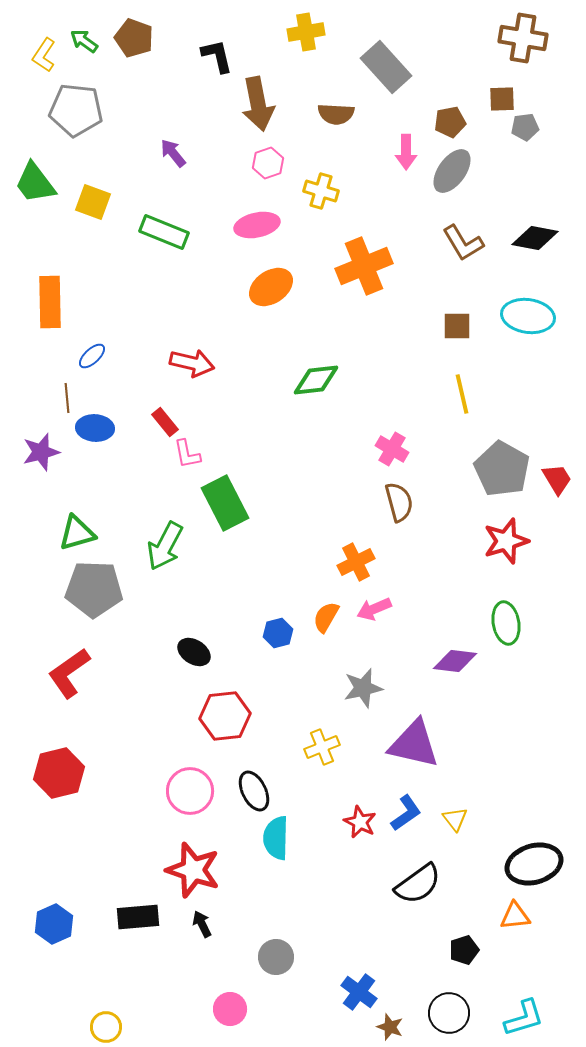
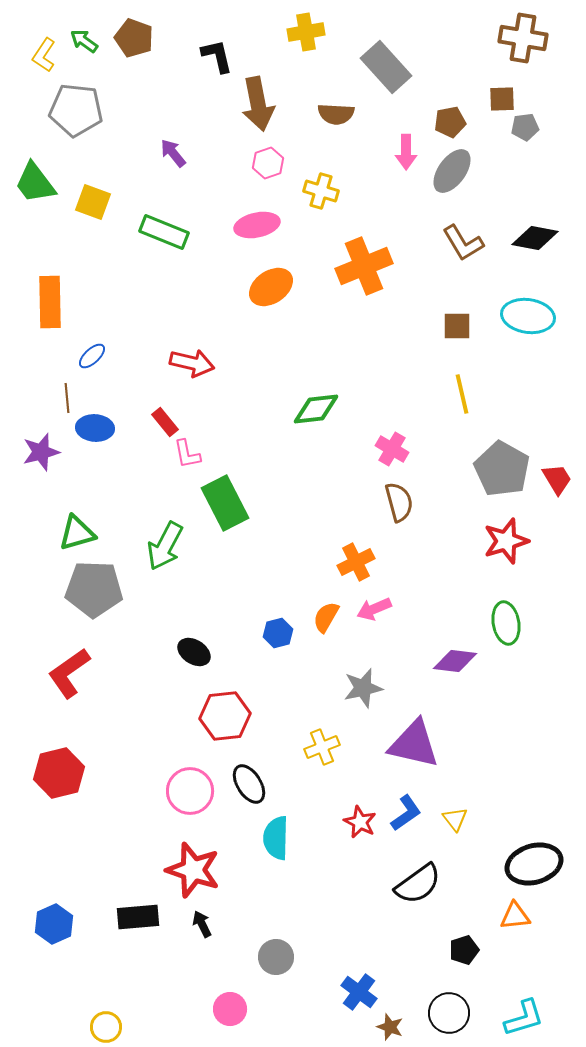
green diamond at (316, 380): moved 29 px down
black ellipse at (254, 791): moved 5 px left, 7 px up; rotated 6 degrees counterclockwise
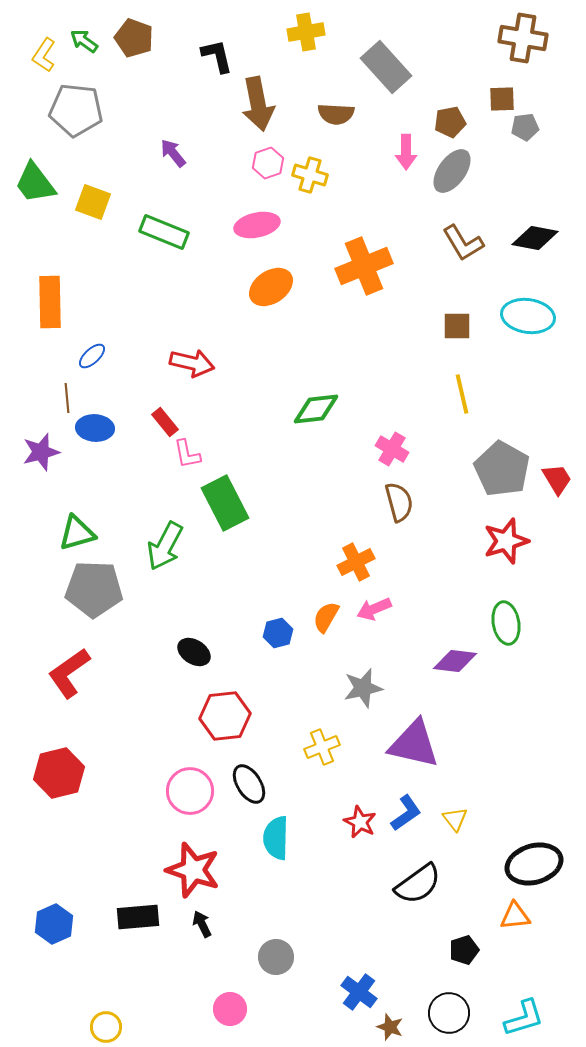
yellow cross at (321, 191): moved 11 px left, 16 px up
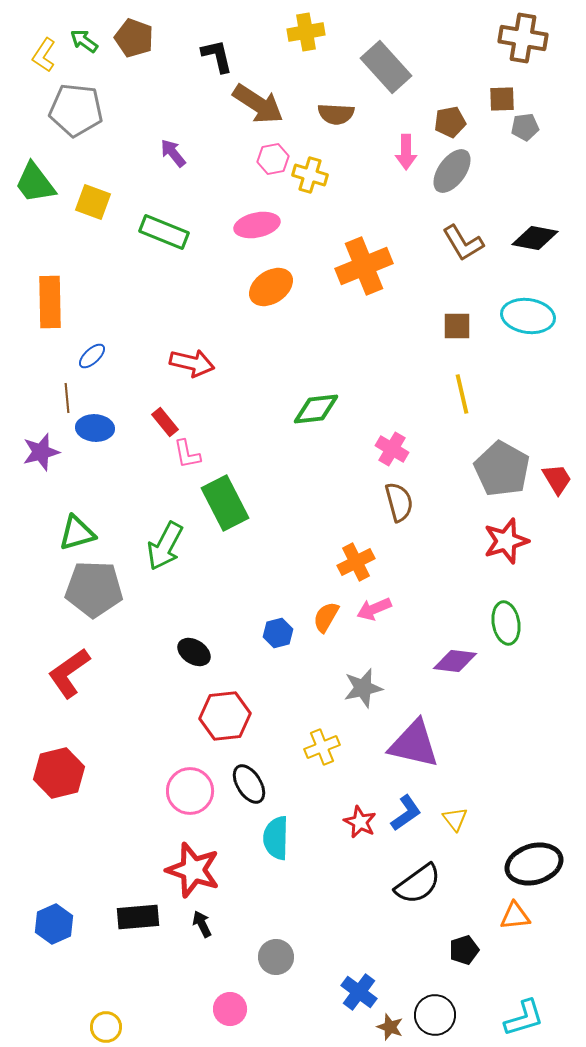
brown arrow at (258, 104): rotated 46 degrees counterclockwise
pink hexagon at (268, 163): moved 5 px right, 4 px up; rotated 8 degrees clockwise
black circle at (449, 1013): moved 14 px left, 2 px down
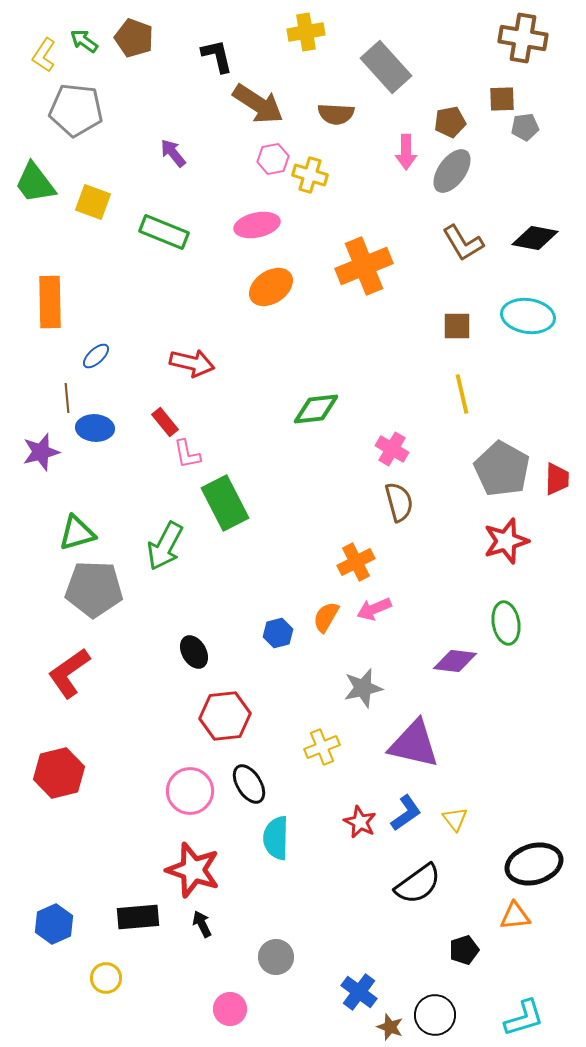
blue ellipse at (92, 356): moved 4 px right
red trapezoid at (557, 479): rotated 32 degrees clockwise
black ellipse at (194, 652): rotated 28 degrees clockwise
yellow circle at (106, 1027): moved 49 px up
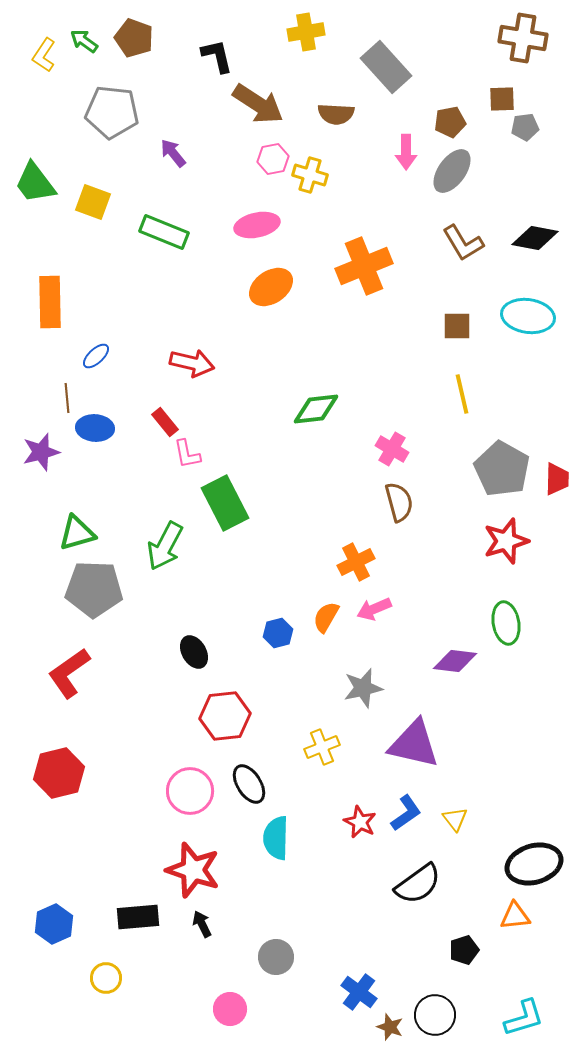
gray pentagon at (76, 110): moved 36 px right, 2 px down
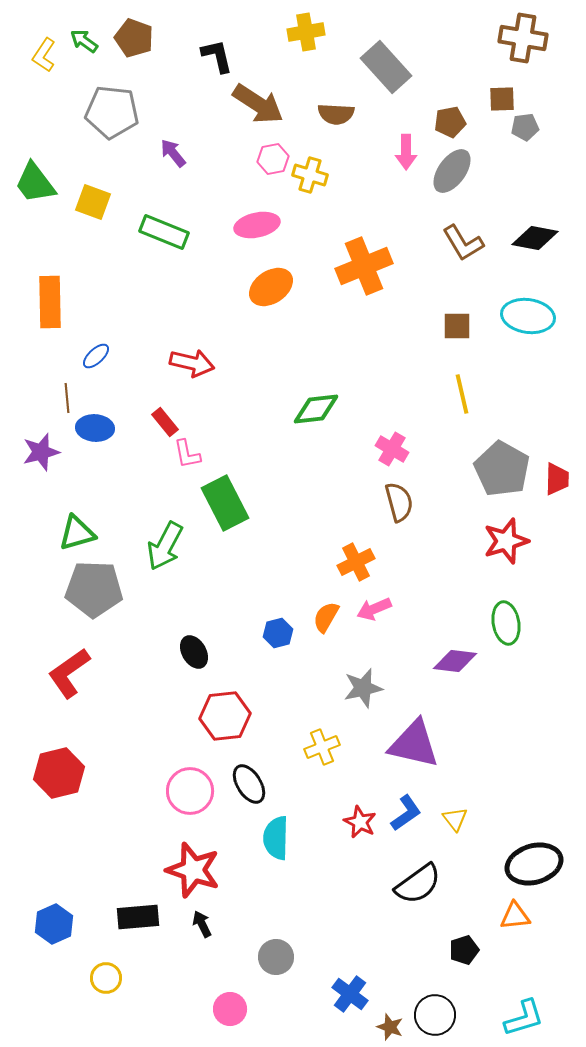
blue cross at (359, 992): moved 9 px left, 2 px down
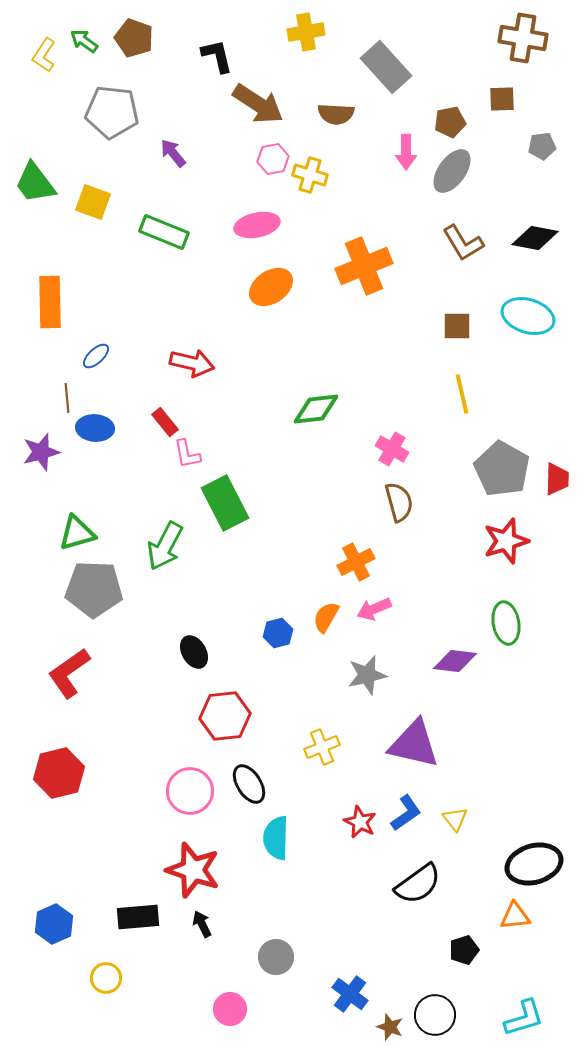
gray pentagon at (525, 127): moved 17 px right, 19 px down
cyan ellipse at (528, 316): rotated 9 degrees clockwise
gray star at (363, 688): moved 4 px right, 13 px up
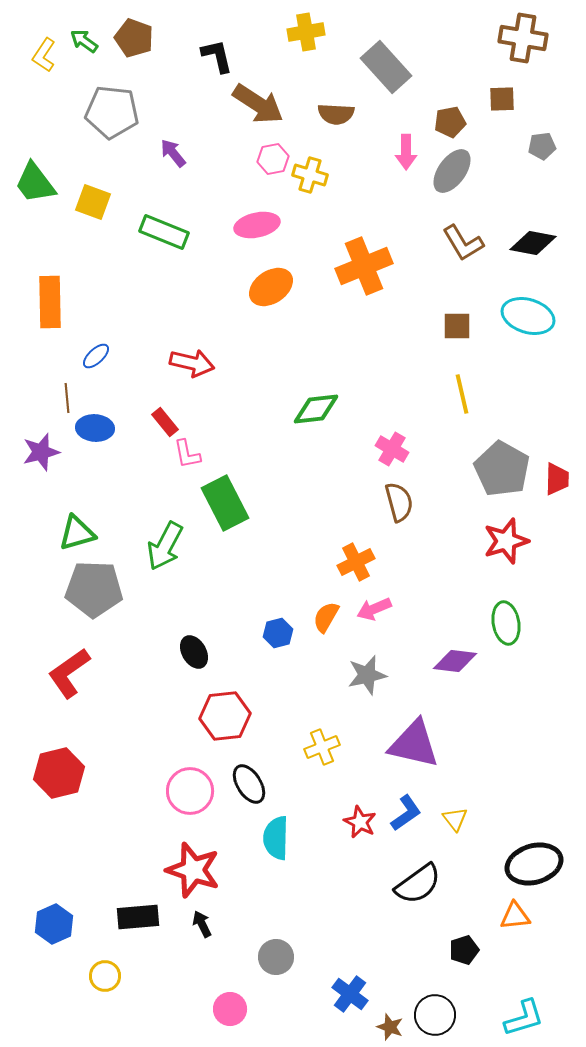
black diamond at (535, 238): moved 2 px left, 5 px down
yellow circle at (106, 978): moved 1 px left, 2 px up
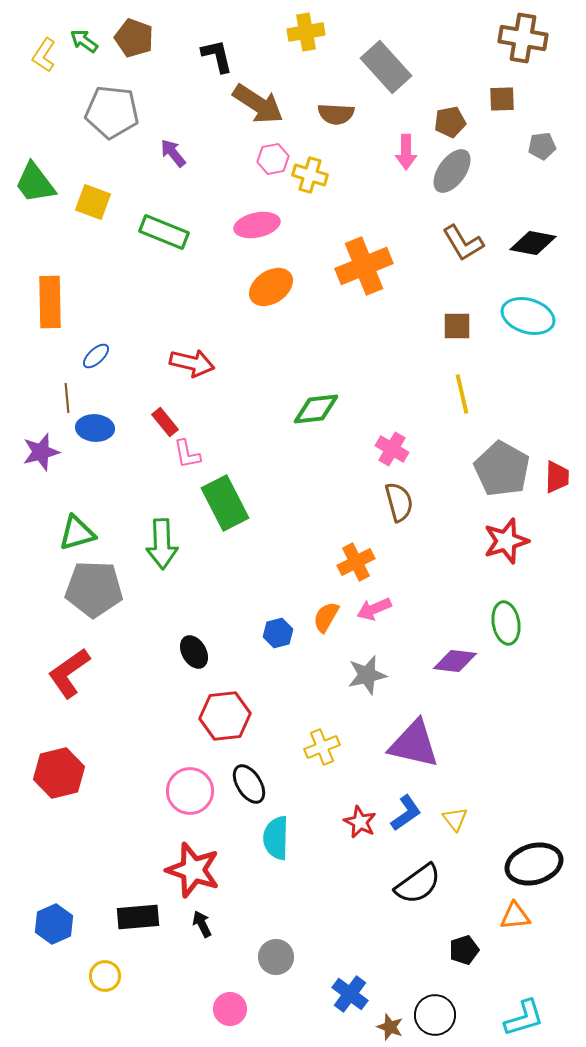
red trapezoid at (557, 479): moved 2 px up
green arrow at (165, 546): moved 3 px left, 2 px up; rotated 30 degrees counterclockwise
